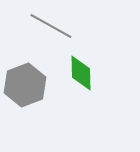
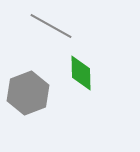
gray hexagon: moved 3 px right, 8 px down
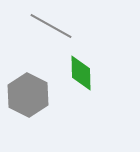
gray hexagon: moved 2 px down; rotated 12 degrees counterclockwise
